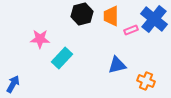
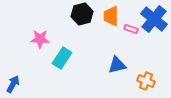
pink rectangle: moved 1 px up; rotated 40 degrees clockwise
cyan rectangle: rotated 10 degrees counterclockwise
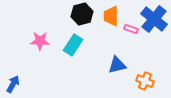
pink star: moved 2 px down
cyan rectangle: moved 11 px right, 13 px up
orange cross: moved 1 px left
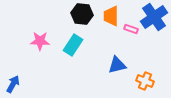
black hexagon: rotated 20 degrees clockwise
blue cross: moved 2 px up; rotated 16 degrees clockwise
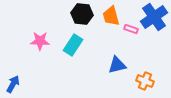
orange trapezoid: rotated 15 degrees counterclockwise
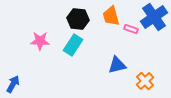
black hexagon: moved 4 px left, 5 px down
orange cross: rotated 24 degrees clockwise
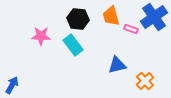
pink star: moved 1 px right, 5 px up
cyan rectangle: rotated 70 degrees counterclockwise
blue arrow: moved 1 px left, 1 px down
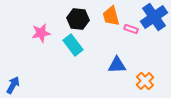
pink star: moved 3 px up; rotated 12 degrees counterclockwise
blue triangle: rotated 12 degrees clockwise
blue arrow: moved 1 px right
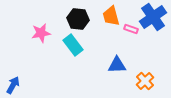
blue cross: moved 1 px left
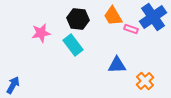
orange trapezoid: moved 2 px right; rotated 15 degrees counterclockwise
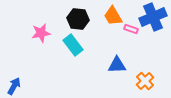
blue cross: rotated 12 degrees clockwise
blue arrow: moved 1 px right, 1 px down
